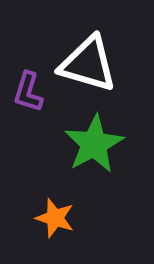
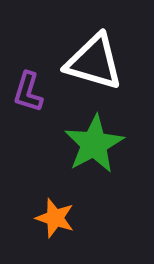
white triangle: moved 6 px right, 2 px up
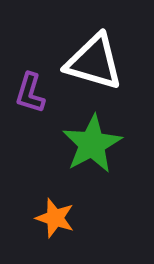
purple L-shape: moved 2 px right, 1 px down
green star: moved 2 px left
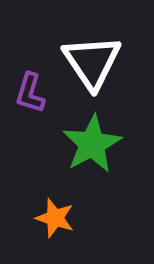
white triangle: moved 2 px left; rotated 40 degrees clockwise
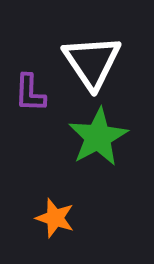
purple L-shape: rotated 15 degrees counterclockwise
green star: moved 6 px right, 7 px up
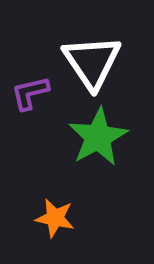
purple L-shape: rotated 75 degrees clockwise
orange star: rotated 6 degrees counterclockwise
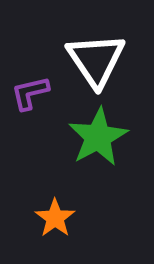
white triangle: moved 4 px right, 2 px up
orange star: rotated 24 degrees clockwise
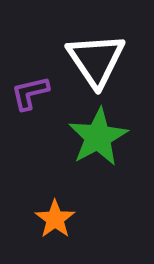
orange star: moved 1 px down
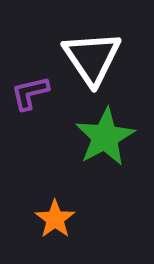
white triangle: moved 4 px left, 2 px up
green star: moved 7 px right
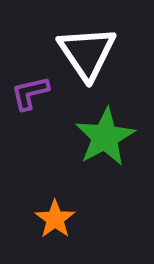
white triangle: moved 5 px left, 5 px up
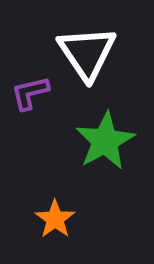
green star: moved 4 px down
